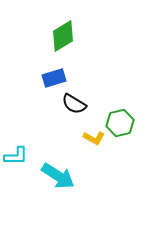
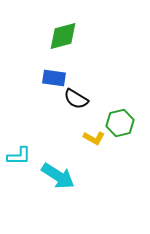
green diamond: rotated 16 degrees clockwise
blue rectangle: rotated 25 degrees clockwise
black semicircle: moved 2 px right, 5 px up
cyan L-shape: moved 3 px right
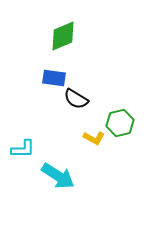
green diamond: rotated 8 degrees counterclockwise
cyan L-shape: moved 4 px right, 7 px up
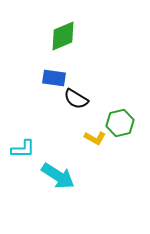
yellow L-shape: moved 1 px right
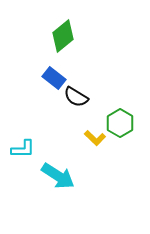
green diamond: rotated 16 degrees counterclockwise
blue rectangle: rotated 30 degrees clockwise
black semicircle: moved 2 px up
green hexagon: rotated 16 degrees counterclockwise
yellow L-shape: rotated 15 degrees clockwise
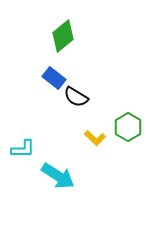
green hexagon: moved 8 px right, 4 px down
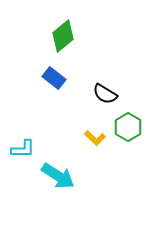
black semicircle: moved 29 px right, 3 px up
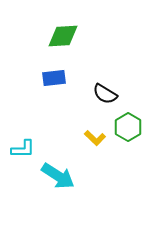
green diamond: rotated 36 degrees clockwise
blue rectangle: rotated 45 degrees counterclockwise
